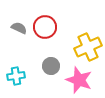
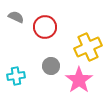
gray semicircle: moved 3 px left, 11 px up
pink star: rotated 16 degrees clockwise
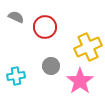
pink star: moved 1 px right, 1 px down
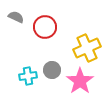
yellow cross: moved 1 px left, 1 px down
gray circle: moved 1 px right, 4 px down
cyan cross: moved 12 px right
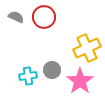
red circle: moved 1 px left, 10 px up
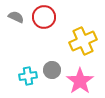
yellow cross: moved 4 px left, 7 px up
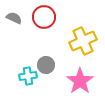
gray semicircle: moved 2 px left, 1 px down
gray circle: moved 6 px left, 5 px up
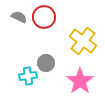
gray semicircle: moved 5 px right, 1 px up
yellow cross: rotated 28 degrees counterclockwise
gray circle: moved 2 px up
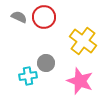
pink star: rotated 16 degrees counterclockwise
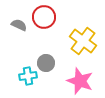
gray semicircle: moved 8 px down
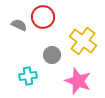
red circle: moved 1 px left
gray circle: moved 6 px right, 8 px up
pink star: moved 2 px left
